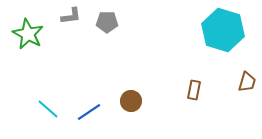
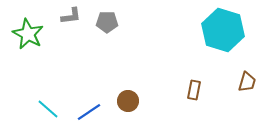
brown circle: moved 3 px left
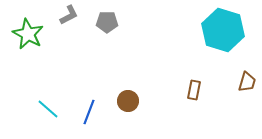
gray L-shape: moved 2 px left, 1 px up; rotated 20 degrees counterclockwise
blue line: rotated 35 degrees counterclockwise
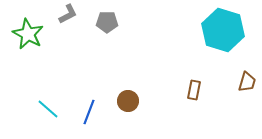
gray L-shape: moved 1 px left, 1 px up
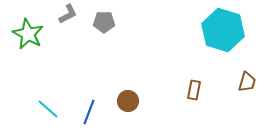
gray pentagon: moved 3 px left
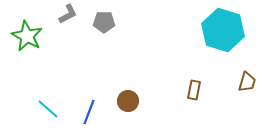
green star: moved 1 px left, 2 px down
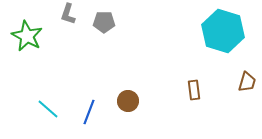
gray L-shape: rotated 135 degrees clockwise
cyan hexagon: moved 1 px down
brown rectangle: rotated 18 degrees counterclockwise
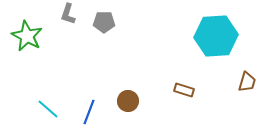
cyan hexagon: moved 7 px left, 5 px down; rotated 21 degrees counterclockwise
brown rectangle: moved 10 px left; rotated 66 degrees counterclockwise
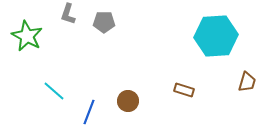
cyan line: moved 6 px right, 18 px up
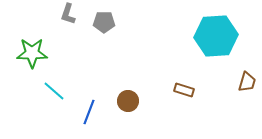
green star: moved 5 px right, 17 px down; rotated 28 degrees counterclockwise
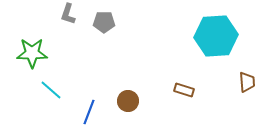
brown trapezoid: rotated 20 degrees counterclockwise
cyan line: moved 3 px left, 1 px up
